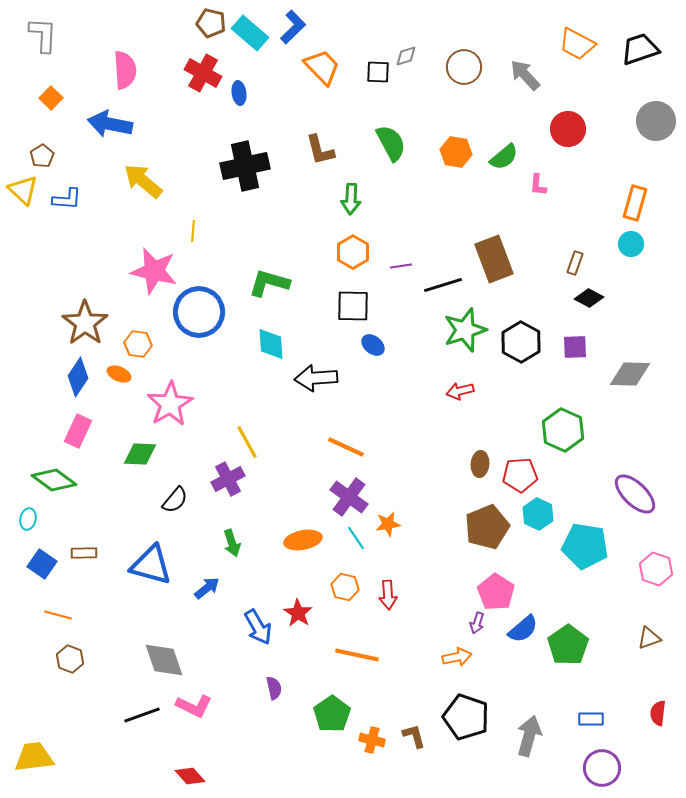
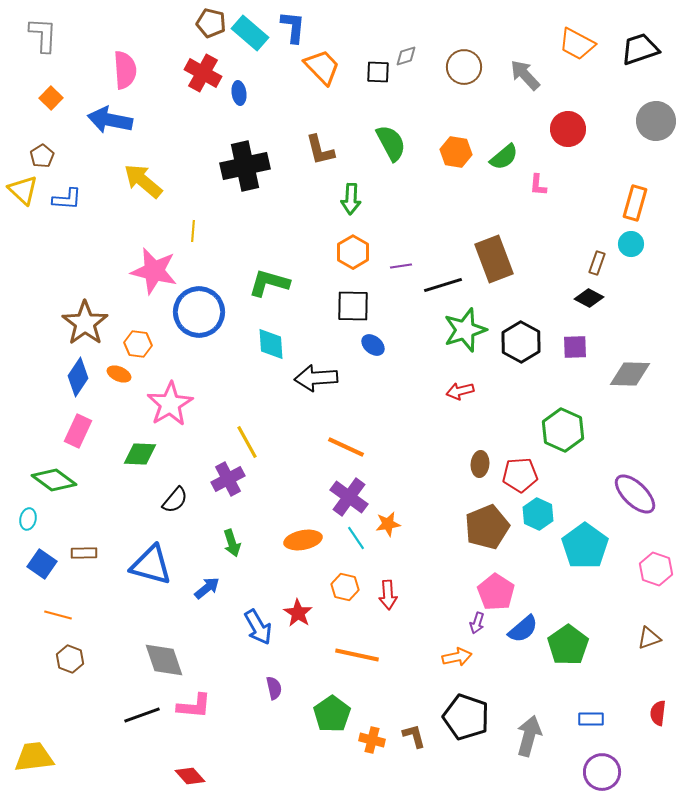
blue L-shape at (293, 27): rotated 40 degrees counterclockwise
blue arrow at (110, 124): moved 4 px up
brown rectangle at (575, 263): moved 22 px right
cyan pentagon at (585, 546): rotated 27 degrees clockwise
pink L-shape at (194, 706): rotated 21 degrees counterclockwise
purple circle at (602, 768): moved 4 px down
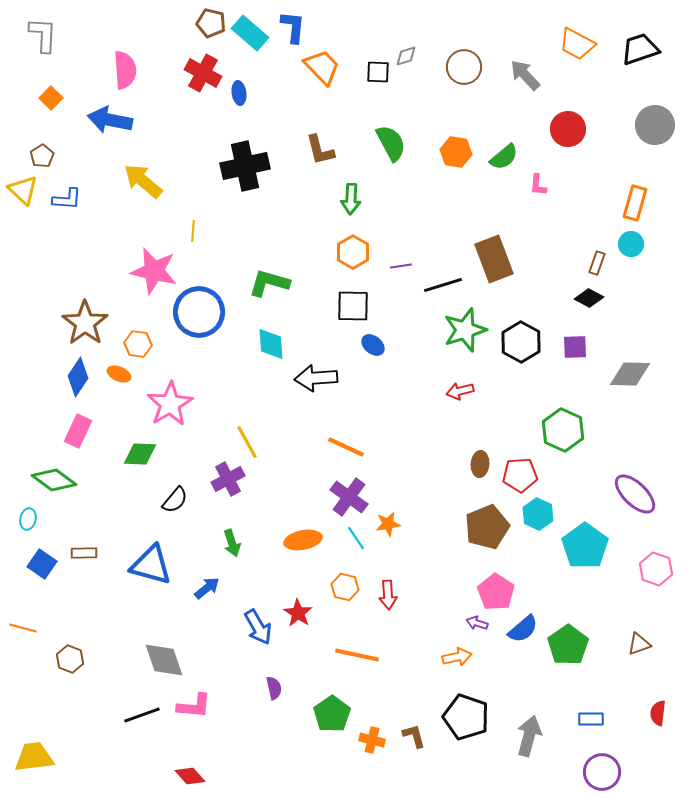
gray circle at (656, 121): moved 1 px left, 4 px down
orange line at (58, 615): moved 35 px left, 13 px down
purple arrow at (477, 623): rotated 90 degrees clockwise
brown triangle at (649, 638): moved 10 px left, 6 px down
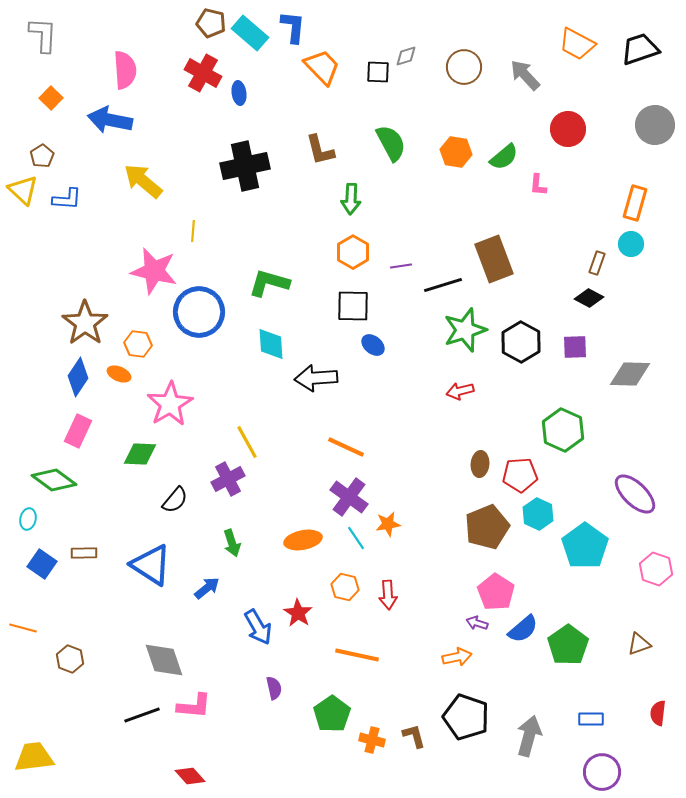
blue triangle at (151, 565): rotated 18 degrees clockwise
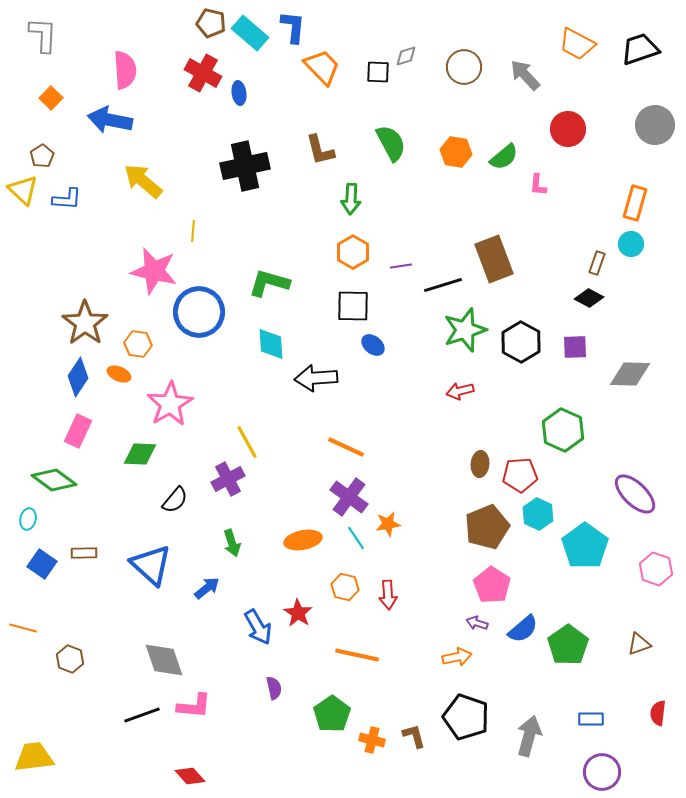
blue triangle at (151, 565): rotated 9 degrees clockwise
pink pentagon at (496, 592): moved 4 px left, 7 px up
